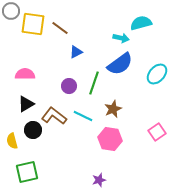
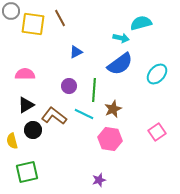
brown line: moved 10 px up; rotated 24 degrees clockwise
green line: moved 7 px down; rotated 15 degrees counterclockwise
black triangle: moved 1 px down
cyan line: moved 1 px right, 2 px up
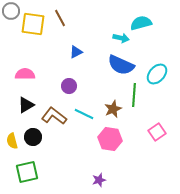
blue semicircle: moved 1 px right, 1 px down; rotated 60 degrees clockwise
green line: moved 40 px right, 5 px down
black circle: moved 7 px down
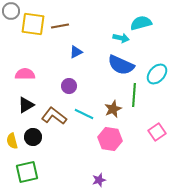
brown line: moved 8 px down; rotated 72 degrees counterclockwise
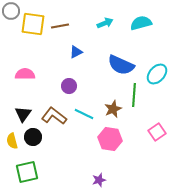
cyan arrow: moved 16 px left, 15 px up; rotated 35 degrees counterclockwise
black triangle: moved 3 px left, 9 px down; rotated 24 degrees counterclockwise
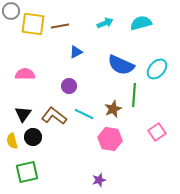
cyan ellipse: moved 5 px up
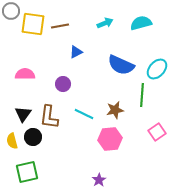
purple circle: moved 6 px left, 2 px up
green line: moved 8 px right
brown star: moved 2 px right, 1 px down; rotated 12 degrees clockwise
brown L-shape: moved 5 px left, 1 px down; rotated 120 degrees counterclockwise
pink hexagon: rotated 15 degrees counterclockwise
purple star: rotated 16 degrees counterclockwise
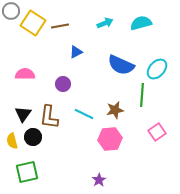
yellow square: moved 1 px up; rotated 25 degrees clockwise
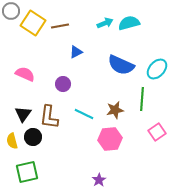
cyan semicircle: moved 12 px left
pink semicircle: rotated 24 degrees clockwise
green line: moved 4 px down
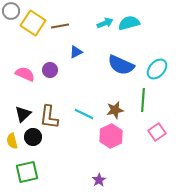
purple circle: moved 13 px left, 14 px up
green line: moved 1 px right, 1 px down
black triangle: rotated 12 degrees clockwise
pink hexagon: moved 1 px right, 3 px up; rotated 20 degrees counterclockwise
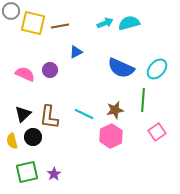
yellow square: rotated 20 degrees counterclockwise
blue semicircle: moved 3 px down
purple star: moved 45 px left, 6 px up
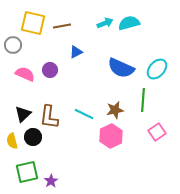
gray circle: moved 2 px right, 34 px down
brown line: moved 2 px right
purple star: moved 3 px left, 7 px down
